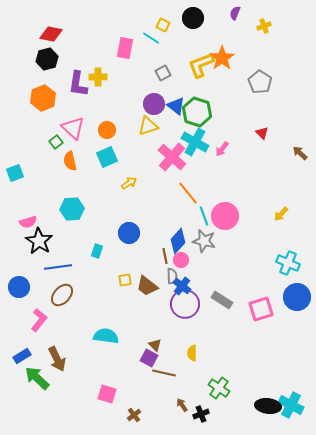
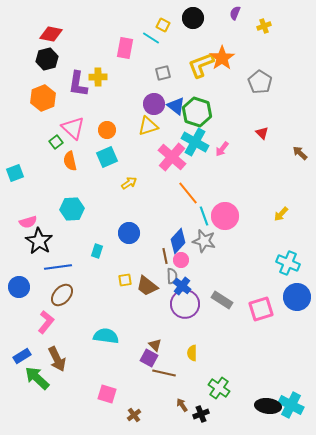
gray square at (163, 73): rotated 14 degrees clockwise
pink L-shape at (39, 320): moved 7 px right, 2 px down
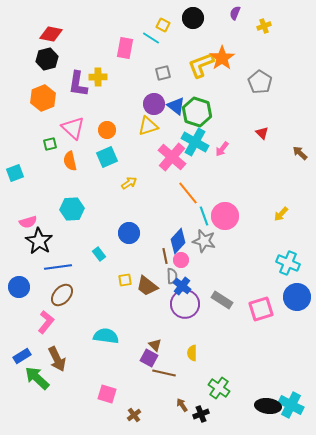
green square at (56, 142): moved 6 px left, 2 px down; rotated 24 degrees clockwise
cyan rectangle at (97, 251): moved 2 px right, 3 px down; rotated 56 degrees counterclockwise
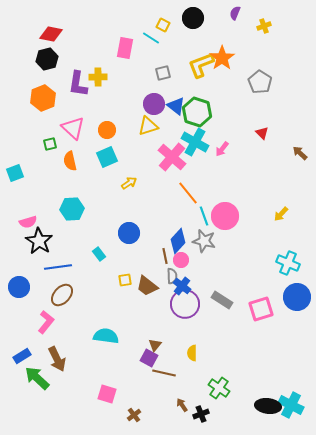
brown triangle at (155, 345): rotated 24 degrees clockwise
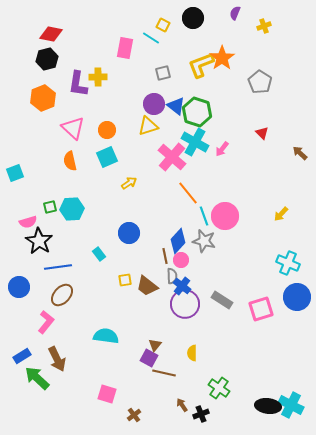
green square at (50, 144): moved 63 px down
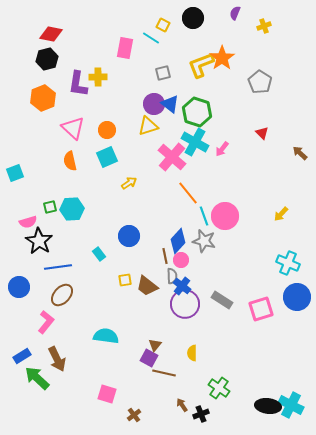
blue triangle at (176, 106): moved 6 px left, 2 px up
blue circle at (129, 233): moved 3 px down
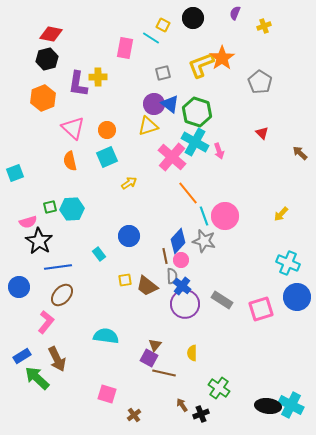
pink arrow at (222, 149): moved 3 px left, 2 px down; rotated 56 degrees counterclockwise
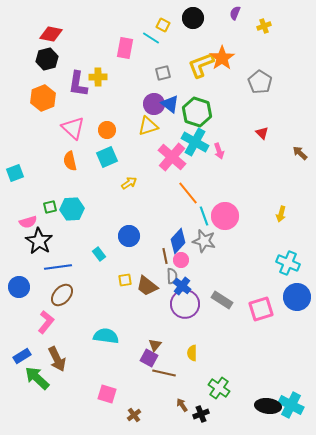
yellow arrow at (281, 214): rotated 28 degrees counterclockwise
